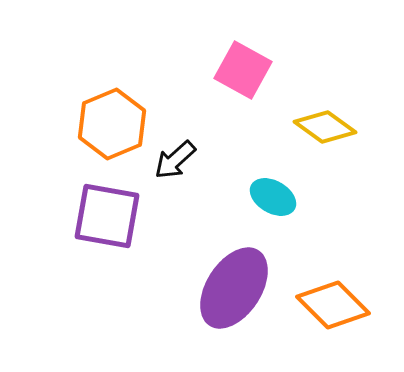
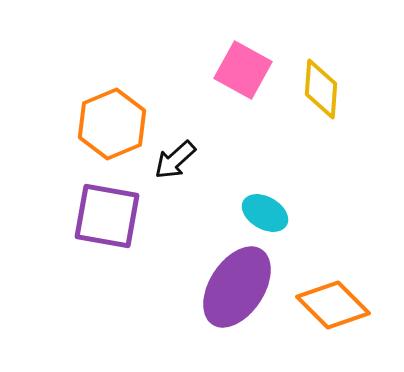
yellow diamond: moved 4 px left, 38 px up; rotated 58 degrees clockwise
cyan ellipse: moved 8 px left, 16 px down
purple ellipse: moved 3 px right, 1 px up
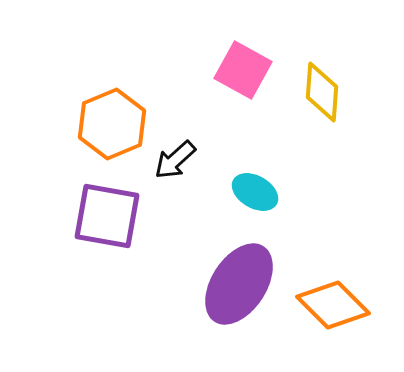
yellow diamond: moved 1 px right, 3 px down
cyan ellipse: moved 10 px left, 21 px up
purple ellipse: moved 2 px right, 3 px up
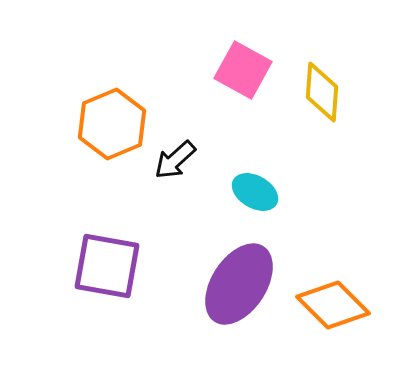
purple square: moved 50 px down
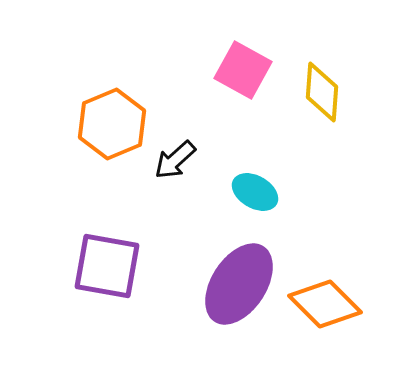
orange diamond: moved 8 px left, 1 px up
